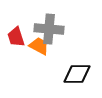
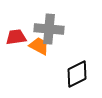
red trapezoid: rotated 100 degrees clockwise
black diamond: rotated 28 degrees counterclockwise
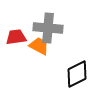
gray cross: moved 1 px left, 1 px up
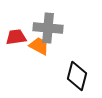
black diamond: moved 2 px down; rotated 48 degrees counterclockwise
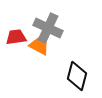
gray cross: rotated 20 degrees clockwise
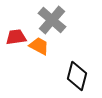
gray cross: moved 4 px right, 8 px up; rotated 16 degrees clockwise
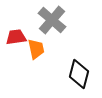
orange trapezoid: moved 3 px left, 3 px down; rotated 50 degrees clockwise
black diamond: moved 2 px right, 2 px up
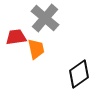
gray cross: moved 7 px left, 2 px up
black diamond: rotated 40 degrees clockwise
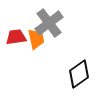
gray cross: moved 4 px right, 5 px down; rotated 12 degrees clockwise
orange trapezoid: moved 10 px up
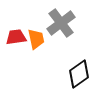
gray cross: moved 12 px right
